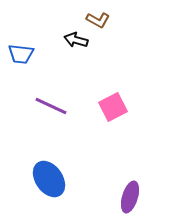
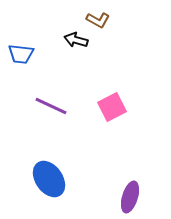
pink square: moved 1 px left
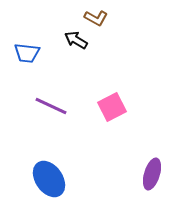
brown L-shape: moved 2 px left, 2 px up
black arrow: rotated 15 degrees clockwise
blue trapezoid: moved 6 px right, 1 px up
purple ellipse: moved 22 px right, 23 px up
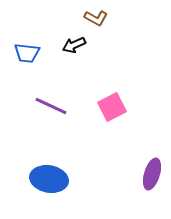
black arrow: moved 2 px left, 5 px down; rotated 55 degrees counterclockwise
blue ellipse: rotated 45 degrees counterclockwise
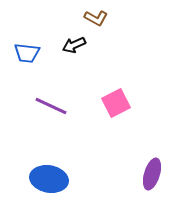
pink square: moved 4 px right, 4 px up
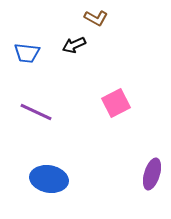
purple line: moved 15 px left, 6 px down
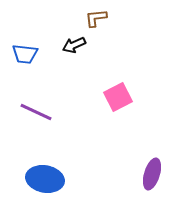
brown L-shape: rotated 145 degrees clockwise
blue trapezoid: moved 2 px left, 1 px down
pink square: moved 2 px right, 6 px up
blue ellipse: moved 4 px left
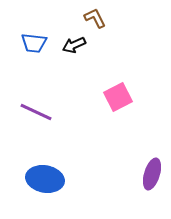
brown L-shape: moved 1 px left; rotated 70 degrees clockwise
blue trapezoid: moved 9 px right, 11 px up
